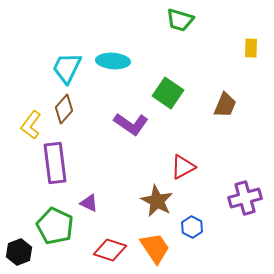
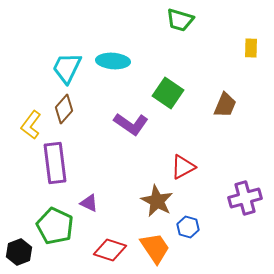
blue hexagon: moved 4 px left; rotated 10 degrees counterclockwise
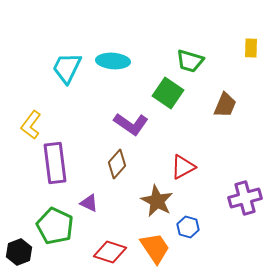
green trapezoid: moved 10 px right, 41 px down
brown diamond: moved 53 px right, 55 px down
red diamond: moved 2 px down
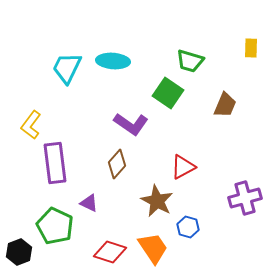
orange trapezoid: moved 2 px left
